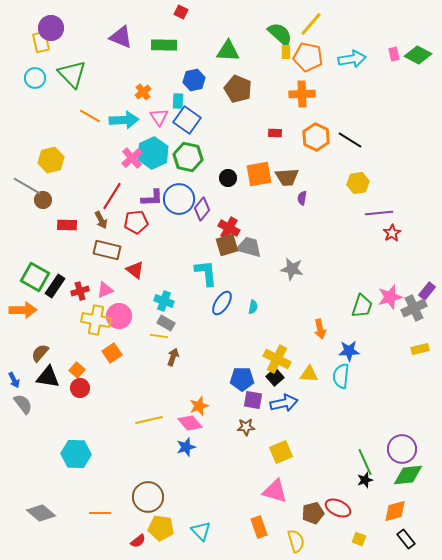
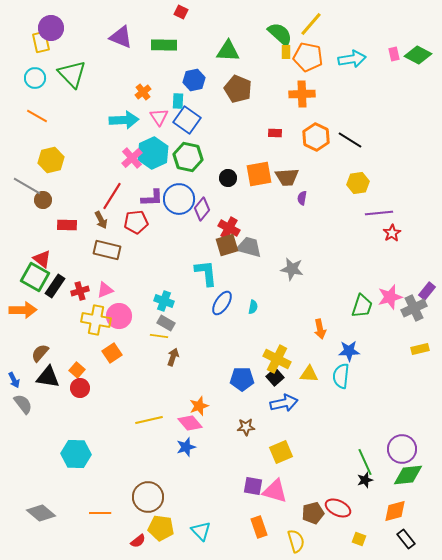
orange line at (90, 116): moved 53 px left
red triangle at (135, 270): moved 93 px left, 11 px up
purple square at (253, 400): moved 86 px down
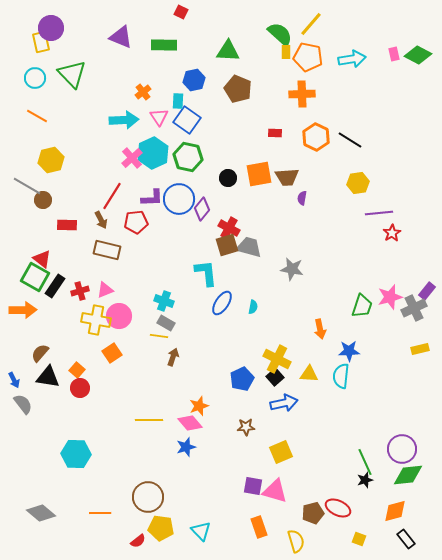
blue pentagon at (242, 379): rotated 25 degrees counterclockwise
yellow line at (149, 420): rotated 12 degrees clockwise
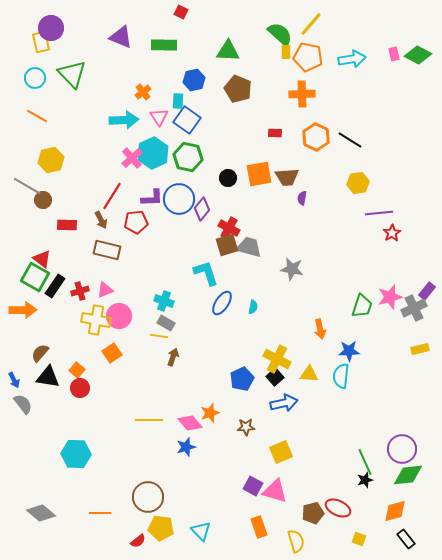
cyan L-shape at (206, 273): rotated 12 degrees counterclockwise
orange star at (199, 406): moved 11 px right, 7 px down
purple square at (253, 486): rotated 18 degrees clockwise
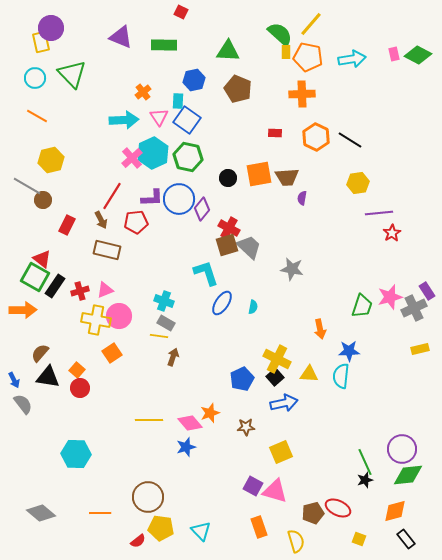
red rectangle at (67, 225): rotated 66 degrees counterclockwise
gray trapezoid at (249, 247): rotated 28 degrees clockwise
purple rectangle at (427, 291): rotated 72 degrees counterclockwise
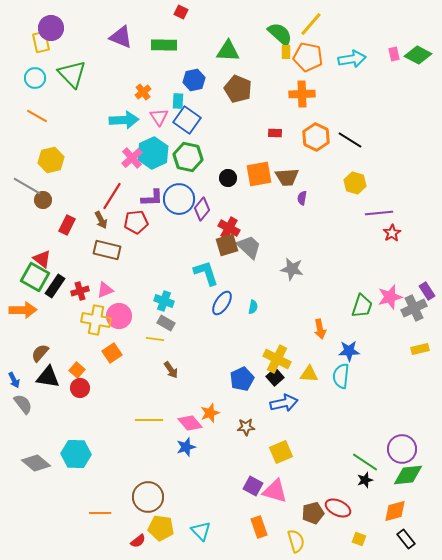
yellow hexagon at (358, 183): moved 3 px left; rotated 25 degrees clockwise
yellow line at (159, 336): moved 4 px left, 3 px down
brown arrow at (173, 357): moved 2 px left, 13 px down; rotated 126 degrees clockwise
green line at (365, 462): rotated 32 degrees counterclockwise
gray diamond at (41, 513): moved 5 px left, 50 px up
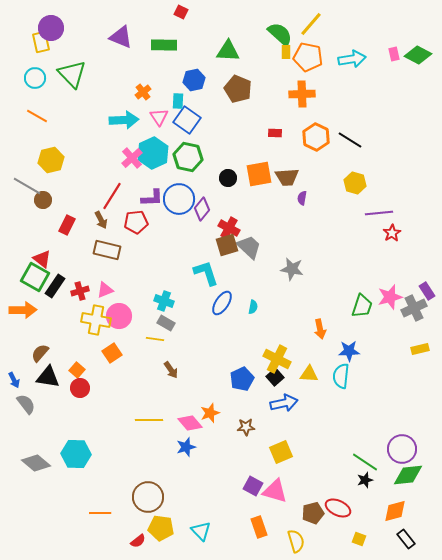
gray semicircle at (23, 404): moved 3 px right
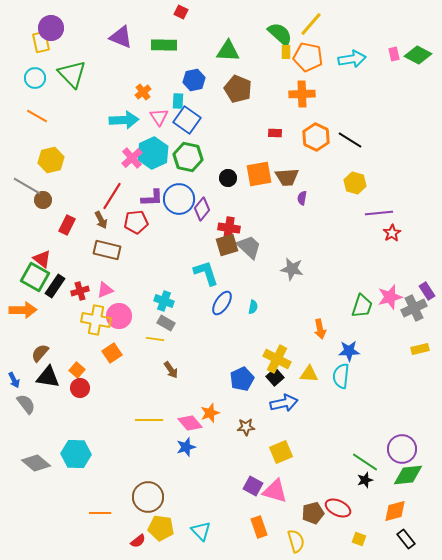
red cross at (229, 228): rotated 20 degrees counterclockwise
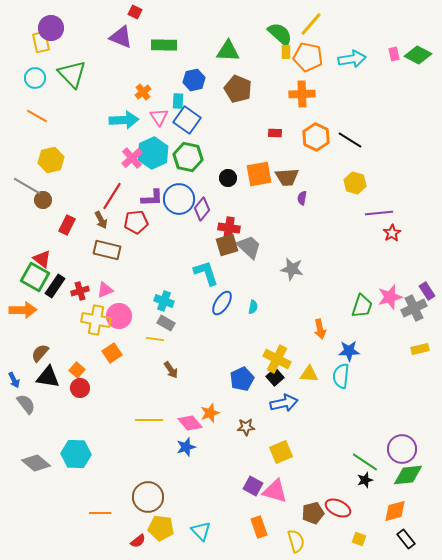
red square at (181, 12): moved 46 px left
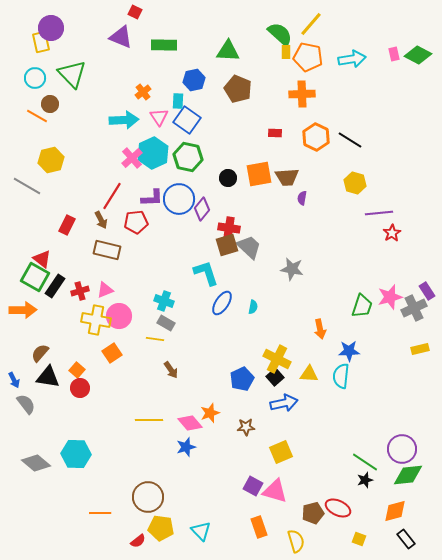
brown circle at (43, 200): moved 7 px right, 96 px up
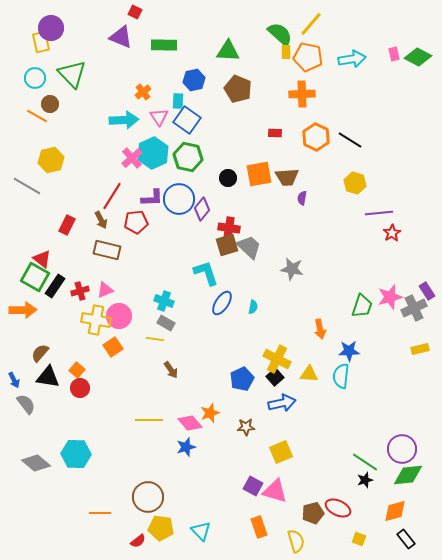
green diamond at (418, 55): moved 2 px down
orange square at (112, 353): moved 1 px right, 6 px up
blue arrow at (284, 403): moved 2 px left
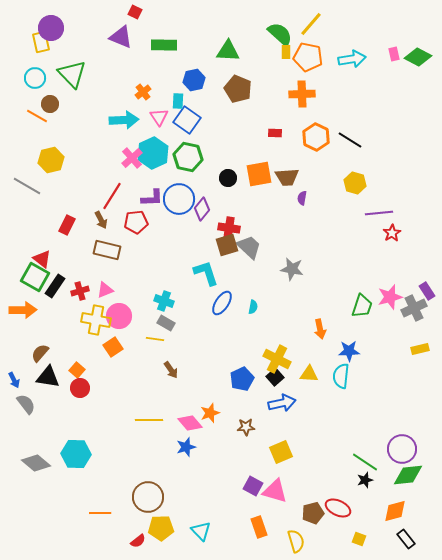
yellow pentagon at (161, 528): rotated 10 degrees counterclockwise
